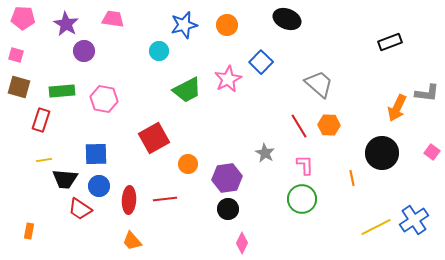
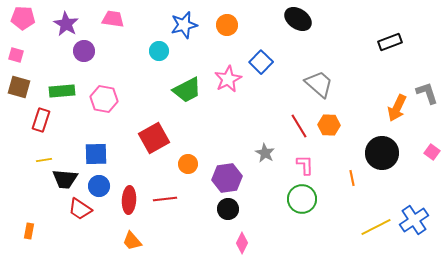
black ellipse at (287, 19): moved 11 px right; rotated 12 degrees clockwise
gray L-shape at (427, 93): rotated 115 degrees counterclockwise
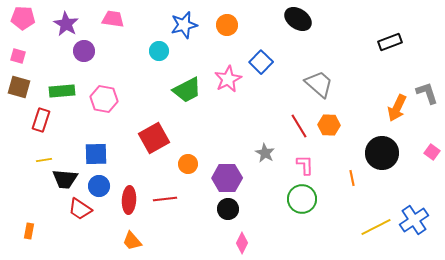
pink square at (16, 55): moved 2 px right, 1 px down
purple hexagon at (227, 178): rotated 8 degrees clockwise
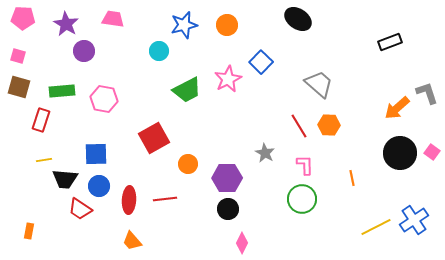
orange arrow at (397, 108): rotated 24 degrees clockwise
black circle at (382, 153): moved 18 px right
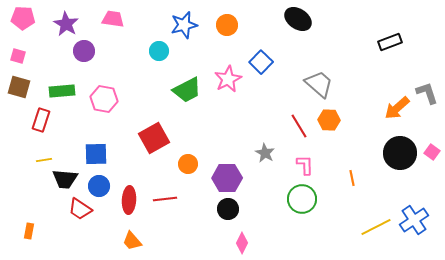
orange hexagon at (329, 125): moved 5 px up
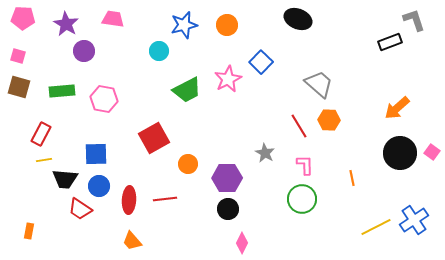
black ellipse at (298, 19): rotated 12 degrees counterclockwise
gray L-shape at (427, 93): moved 13 px left, 73 px up
red rectangle at (41, 120): moved 14 px down; rotated 10 degrees clockwise
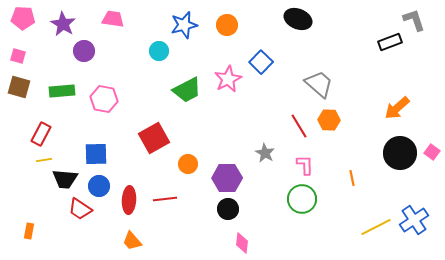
purple star at (66, 24): moved 3 px left
pink diamond at (242, 243): rotated 20 degrees counterclockwise
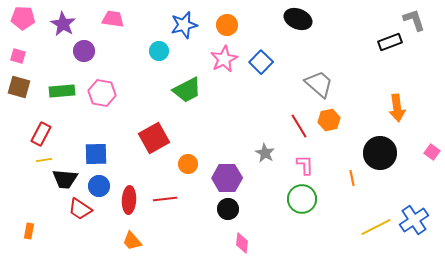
pink star at (228, 79): moved 4 px left, 20 px up
pink hexagon at (104, 99): moved 2 px left, 6 px up
orange arrow at (397, 108): rotated 56 degrees counterclockwise
orange hexagon at (329, 120): rotated 15 degrees counterclockwise
black circle at (400, 153): moved 20 px left
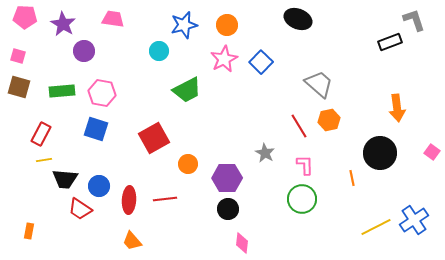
pink pentagon at (23, 18): moved 2 px right, 1 px up
blue square at (96, 154): moved 25 px up; rotated 20 degrees clockwise
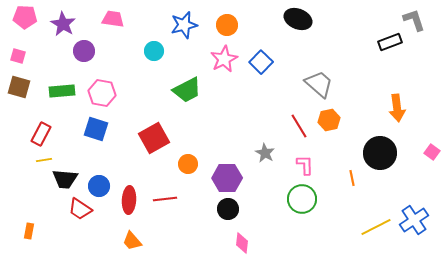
cyan circle at (159, 51): moved 5 px left
